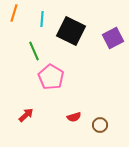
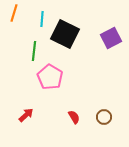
black square: moved 6 px left, 3 px down
purple square: moved 2 px left
green line: rotated 30 degrees clockwise
pink pentagon: moved 1 px left
red semicircle: rotated 104 degrees counterclockwise
brown circle: moved 4 px right, 8 px up
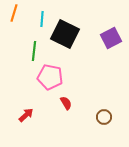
pink pentagon: rotated 20 degrees counterclockwise
red semicircle: moved 8 px left, 14 px up
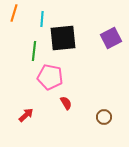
black square: moved 2 px left, 4 px down; rotated 32 degrees counterclockwise
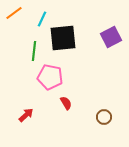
orange line: rotated 36 degrees clockwise
cyan line: rotated 21 degrees clockwise
purple square: moved 1 px up
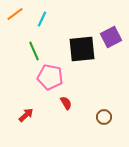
orange line: moved 1 px right, 1 px down
black square: moved 19 px right, 11 px down
green line: rotated 30 degrees counterclockwise
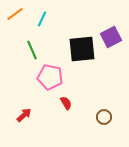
green line: moved 2 px left, 1 px up
red arrow: moved 2 px left
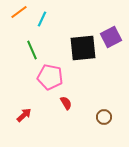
orange line: moved 4 px right, 2 px up
black square: moved 1 px right, 1 px up
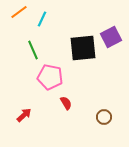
green line: moved 1 px right
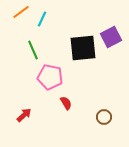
orange line: moved 2 px right
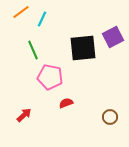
purple square: moved 2 px right
red semicircle: rotated 80 degrees counterclockwise
brown circle: moved 6 px right
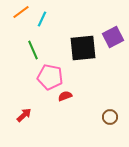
red semicircle: moved 1 px left, 7 px up
